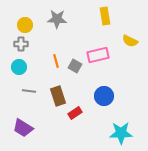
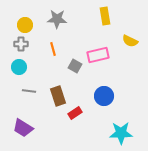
orange line: moved 3 px left, 12 px up
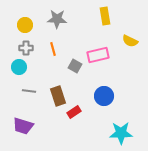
gray cross: moved 5 px right, 4 px down
red rectangle: moved 1 px left, 1 px up
purple trapezoid: moved 2 px up; rotated 15 degrees counterclockwise
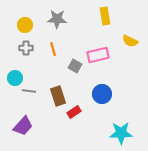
cyan circle: moved 4 px left, 11 px down
blue circle: moved 2 px left, 2 px up
purple trapezoid: rotated 65 degrees counterclockwise
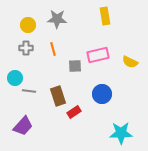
yellow circle: moved 3 px right
yellow semicircle: moved 21 px down
gray square: rotated 32 degrees counterclockwise
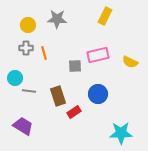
yellow rectangle: rotated 36 degrees clockwise
orange line: moved 9 px left, 4 px down
blue circle: moved 4 px left
purple trapezoid: rotated 100 degrees counterclockwise
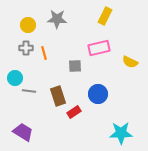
pink rectangle: moved 1 px right, 7 px up
purple trapezoid: moved 6 px down
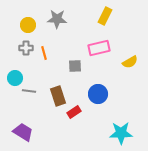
yellow semicircle: rotated 56 degrees counterclockwise
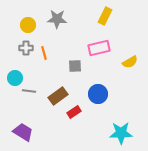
brown rectangle: rotated 72 degrees clockwise
